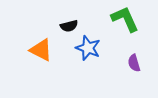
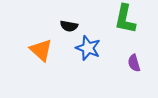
green L-shape: rotated 144 degrees counterclockwise
black semicircle: rotated 24 degrees clockwise
orange triangle: rotated 15 degrees clockwise
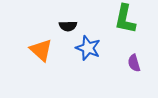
black semicircle: moved 1 px left; rotated 12 degrees counterclockwise
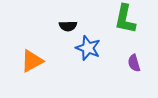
orange triangle: moved 9 px left, 11 px down; rotated 50 degrees clockwise
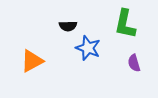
green L-shape: moved 5 px down
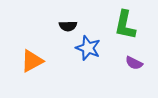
green L-shape: moved 1 px down
purple semicircle: rotated 48 degrees counterclockwise
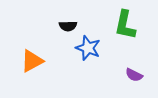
purple semicircle: moved 12 px down
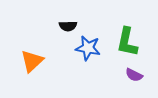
green L-shape: moved 2 px right, 17 px down
blue star: rotated 10 degrees counterclockwise
orange triangle: rotated 15 degrees counterclockwise
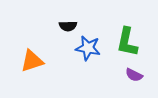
orange triangle: rotated 25 degrees clockwise
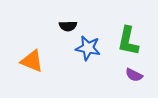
green L-shape: moved 1 px right, 1 px up
orange triangle: rotated 40 degrees clockwise
